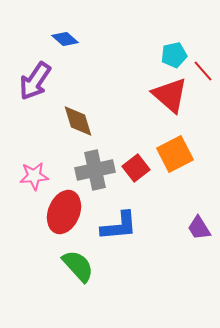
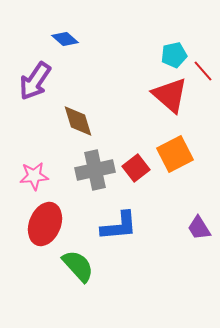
red ellipse: moved 19 px left, 12 px down
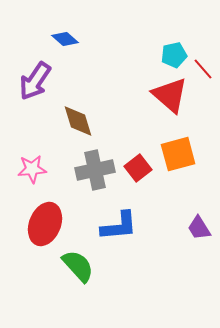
red line: moved 2 px up
orange square: moved 3 px right; rotated 12 degrees clockwise
red square: moved 2 px right
pink star: moved 2 px left, 7 px up
